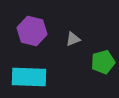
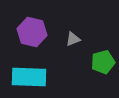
purple hexagon: moved 1 px down
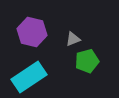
green pentagon: moved 16 px left, 1 px up
cyan rectangle: rotated 36 degrees counterclockwise
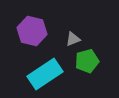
purple hexagon: moved 1 px up
cyan rectangle: moved 16 px right, 3 px up
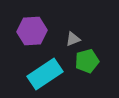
purple hexagon: rotated 16 degrees counterclockwise
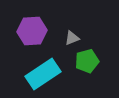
gray triangle: moved 1 px left, 1 px up
cyan rectangle: moved 2 px left
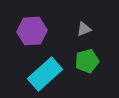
gray triangle: moved 12 px right, 9 px up
cyan rectangle: moved 2 px right; rotated 8 degrees counterclockwise
